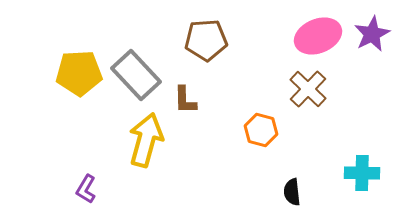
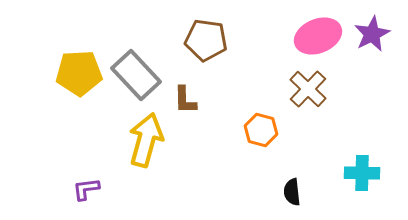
brown pentagon: rotated 12 degrees clockwise
purple L-shape: rotated 52 degrees clockwise
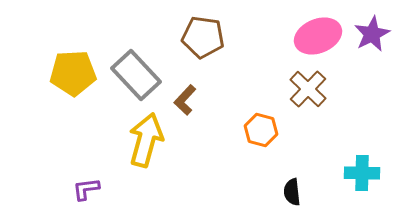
brown pentagon: moved 3 px left, 3 px up
yellow pentagon: moved 6 px left
brown L-shape: rotated 44 degrees clockwise
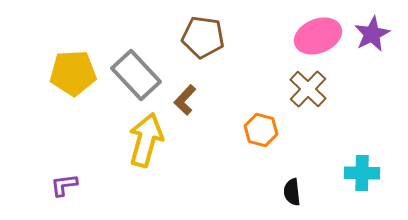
purple L-shape: moved 22 px left, 4 px up
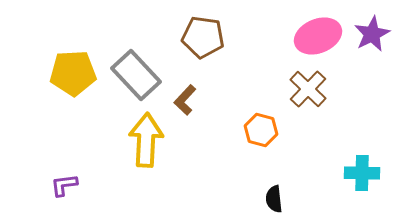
yellow arrow: rotated 12 degrees counterclockwise
black semicircle: moved 18 px left, 7 px down
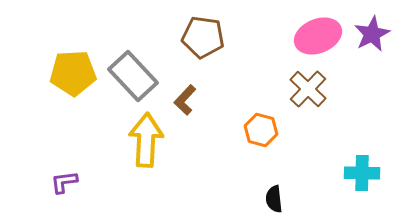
gray rectangle: moved 3 px left, 1 px down
purple L-shape: moved 3 px up
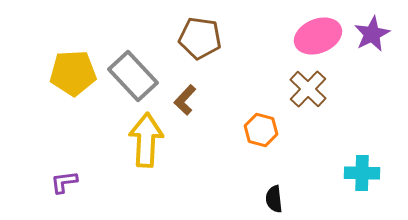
brown pentagon: moved 3 px left, 1 px down
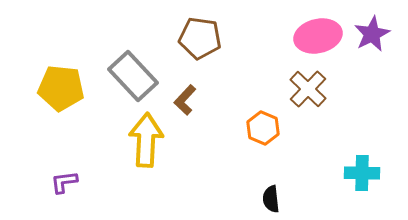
pink ellipse: rotated 9 degrees clockwise
yellow pentagon: moved 12 px left, 15 px down; rotated 9 degrees clockwise
orange hexagon: moved 2 px right, 2 px up; rotated 8 degrees clockwise
black semicircle: moved 3 px left
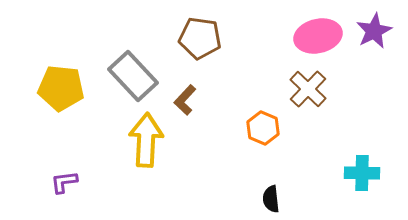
purple star: moved 2 px right, 3 px up
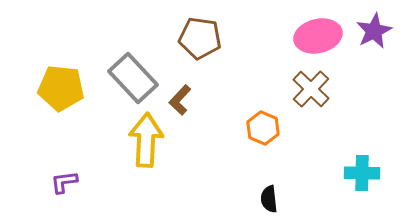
gray rectangle: moved 2 px down
brown cross: moved 3 px right
brown L-shape: moved 5 px left
black semicircle: moved 2 px left
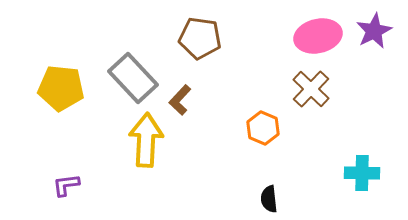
purple L-shape: moved 2 px right, 3 px down
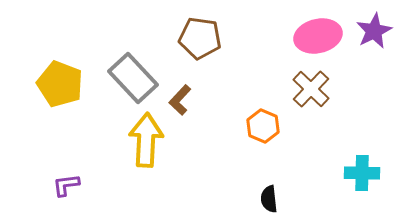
yellow pentagon: moved 1 px left, 4 px up; rotated 15 degrees clockwise
orange hexagon: moved 2 px up
